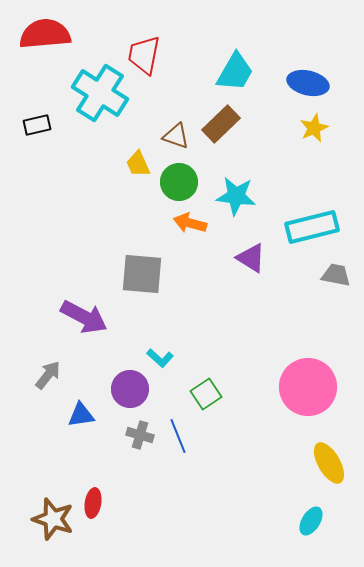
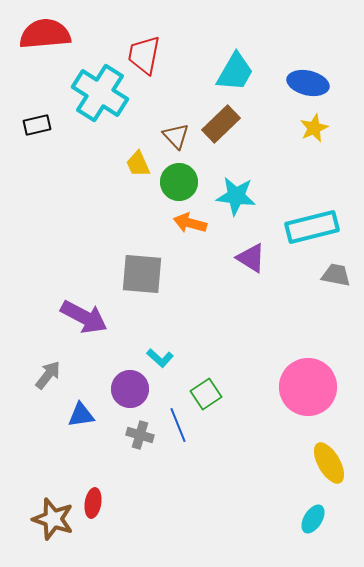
brown triangle: rotated 28 degrees clockwise
blue line: moved 11 px up
cyan ellipse: moved 2 px right, 2 px up
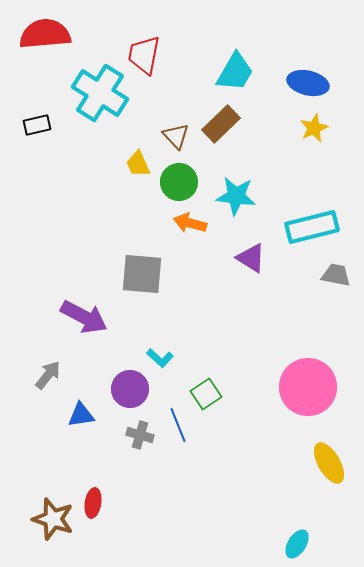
cyan ellipse: moved 16 px left, 25 px down
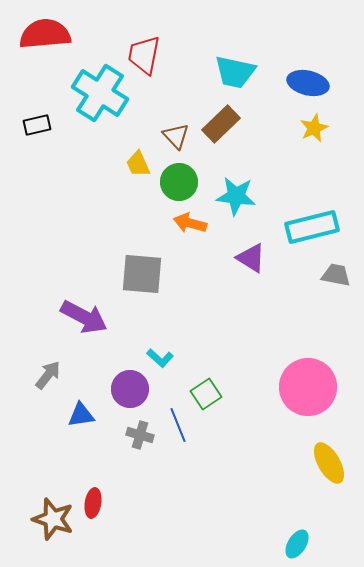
cyan trapezoid: rotated 72 degrees clockwise
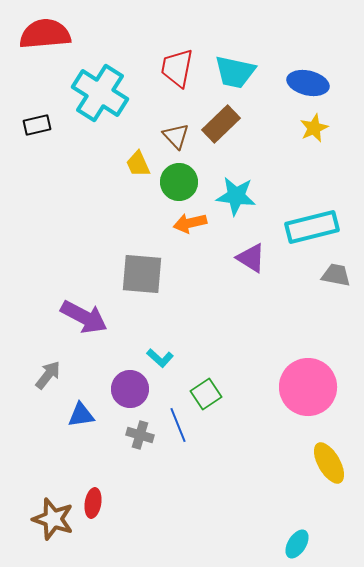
red trapezoid: moved 33 px right, 13 px down
orange arrow: rotated 28 degrees counterclockwise
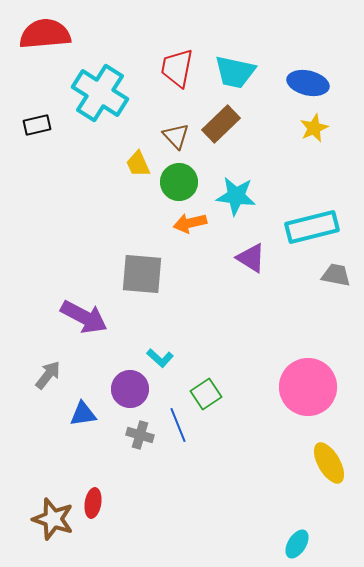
blue triangle: moved 2 px right, 1 px up
